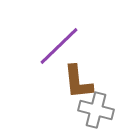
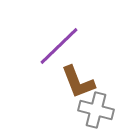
brown L-shape: rotated 15 degrees counterclockwise
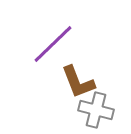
purple line: moved 6 px left, 2 px up
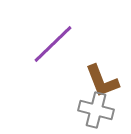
brown L-shape: moved 24 px right, 1 px up
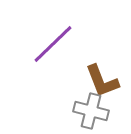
gray cross: moved 5 px left, 1 px down
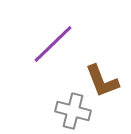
gray cross: moved 18 px left
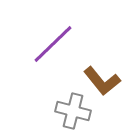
brown L-shape: rotated 18 degrees counterclockwise
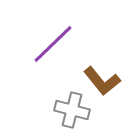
gray cross: moved 1 px left, 1 px up
